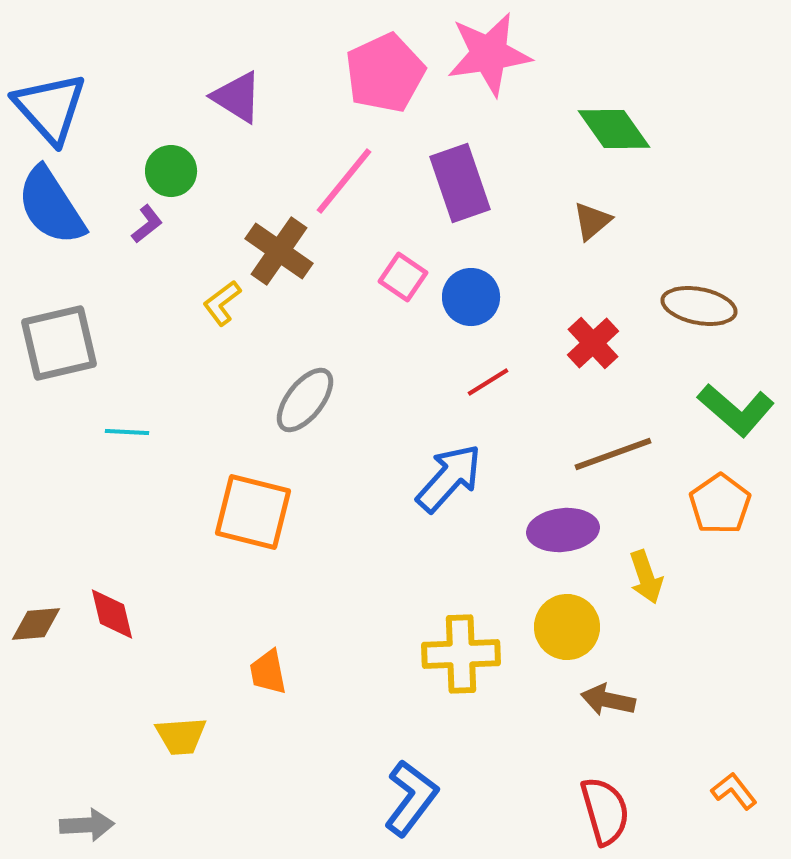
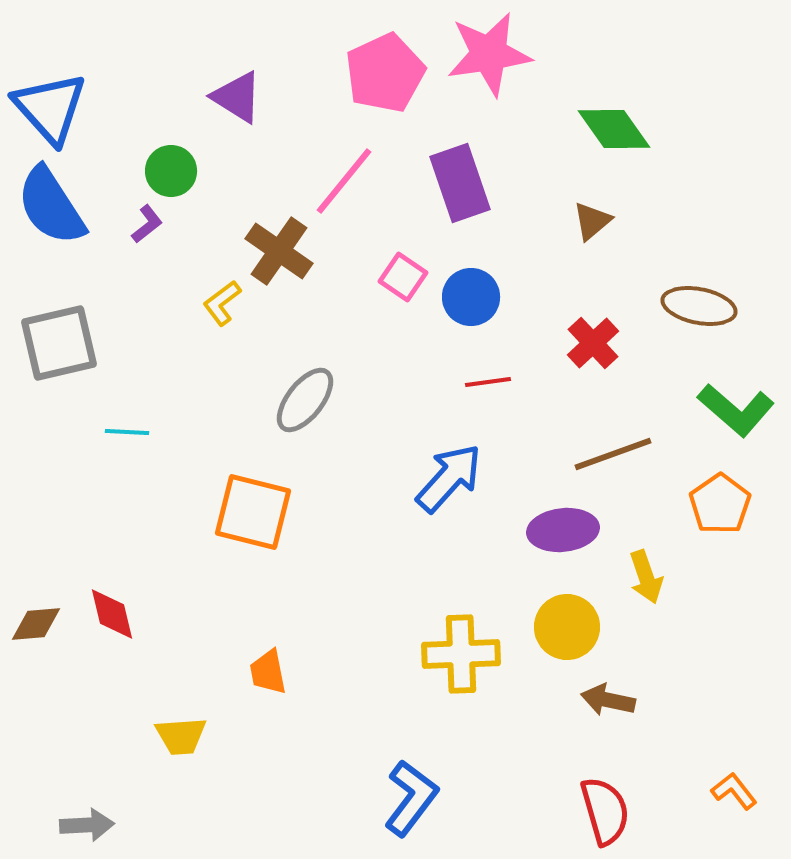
red line: rotated 24 degrees clockwise
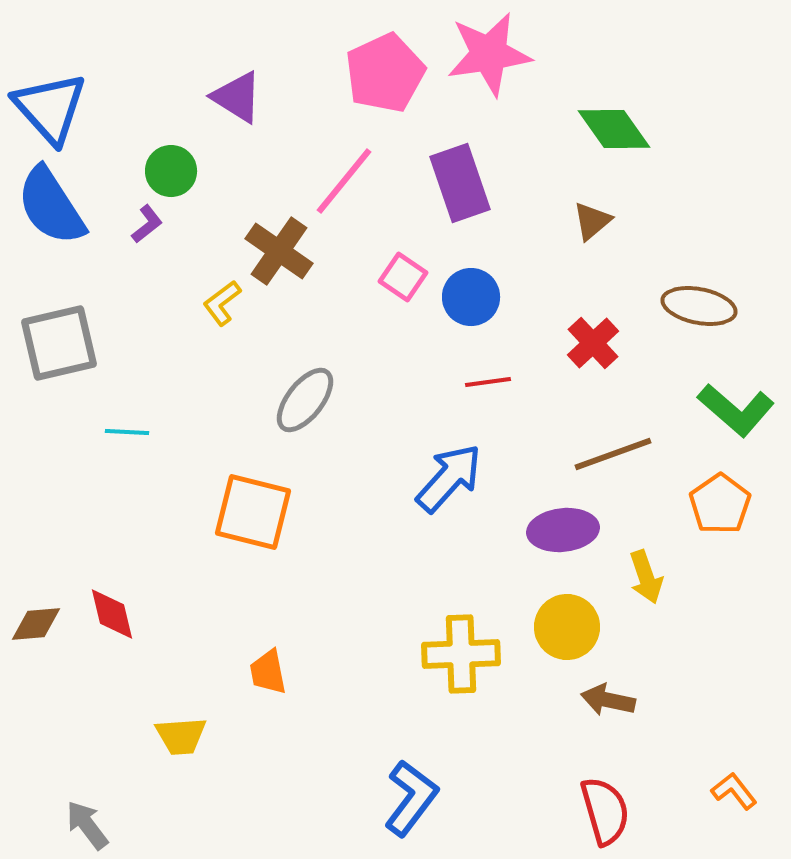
gray arrow: rotated 124 degrees counterclockwise
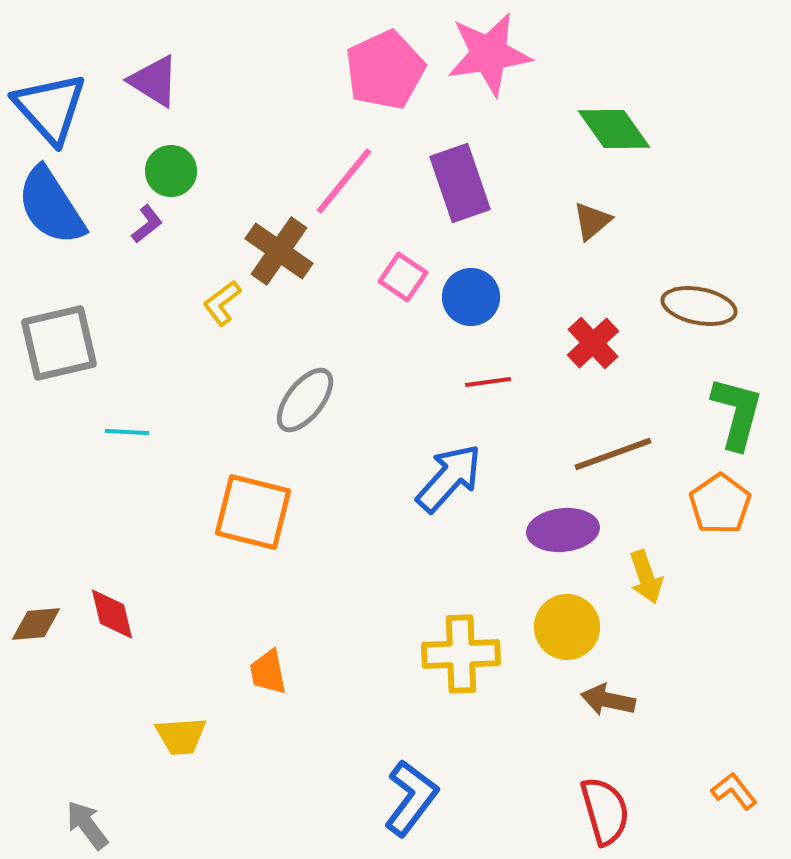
pink pentagon: moved 3 px up
purple triangle: moved 83 px left, 16 px up
green L-shape: moved 1 px right, 3 px down; rotated 116 degrees counterclockwise
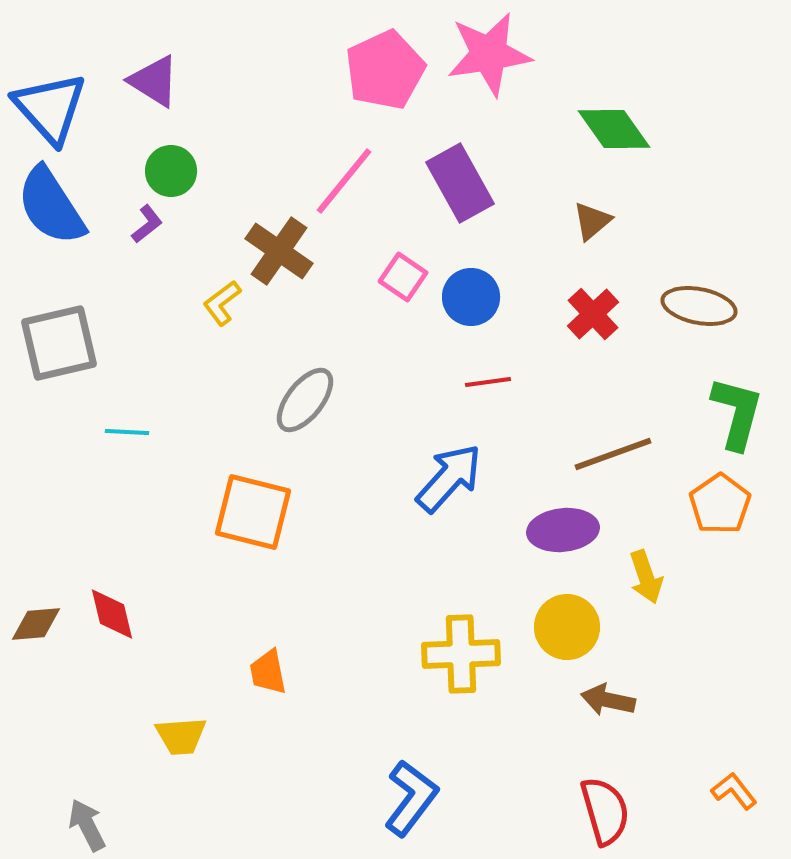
purple rectangle: rotated 10 degrees counterclockwise
red cross: moved 29 px up
gray arrow: rotated 10 degrees clockwise
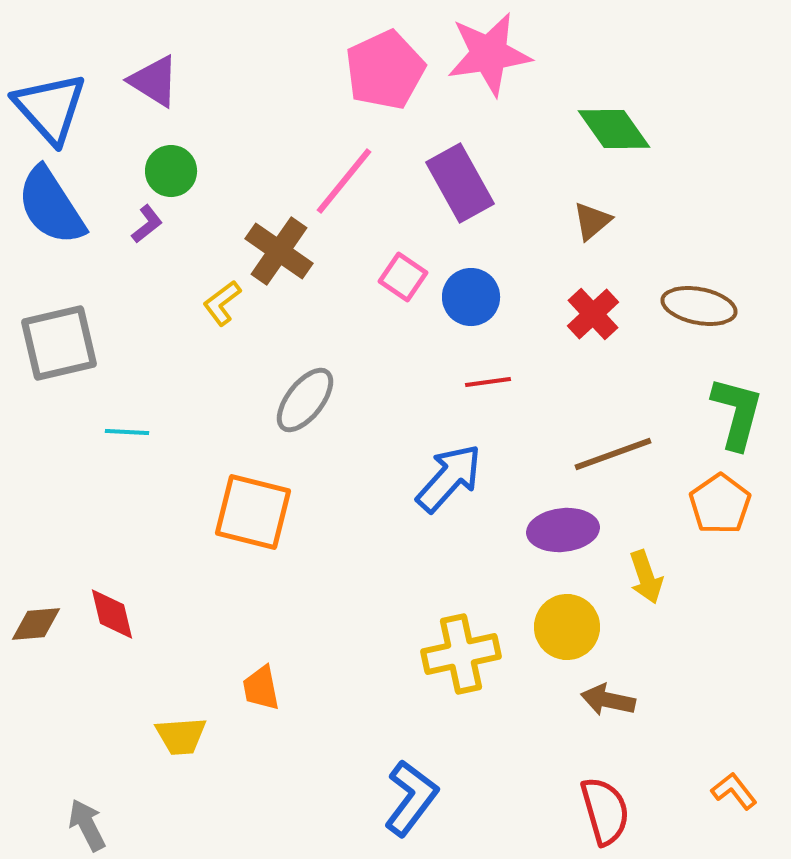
yellow cross: rotated 10 degrees counterclockwise
orange trapezoid: moved 7 px left, 16 px down
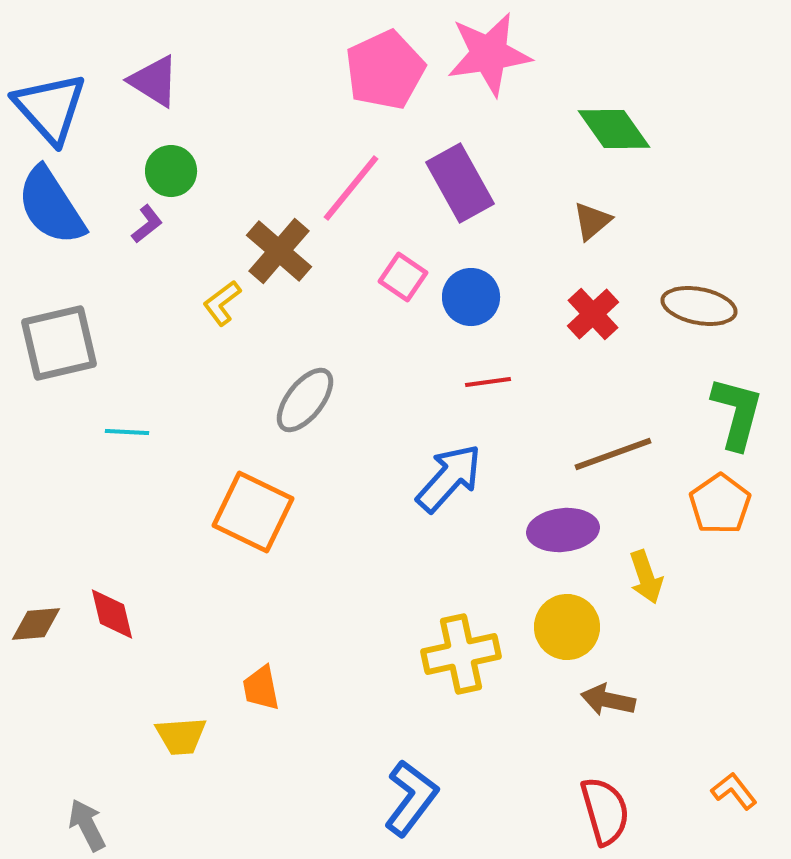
pink line: moved 7 px right, 7 px down
brown cross: rotated 6 degrees clockwise
orange square: rotated 12 degrees clockwise
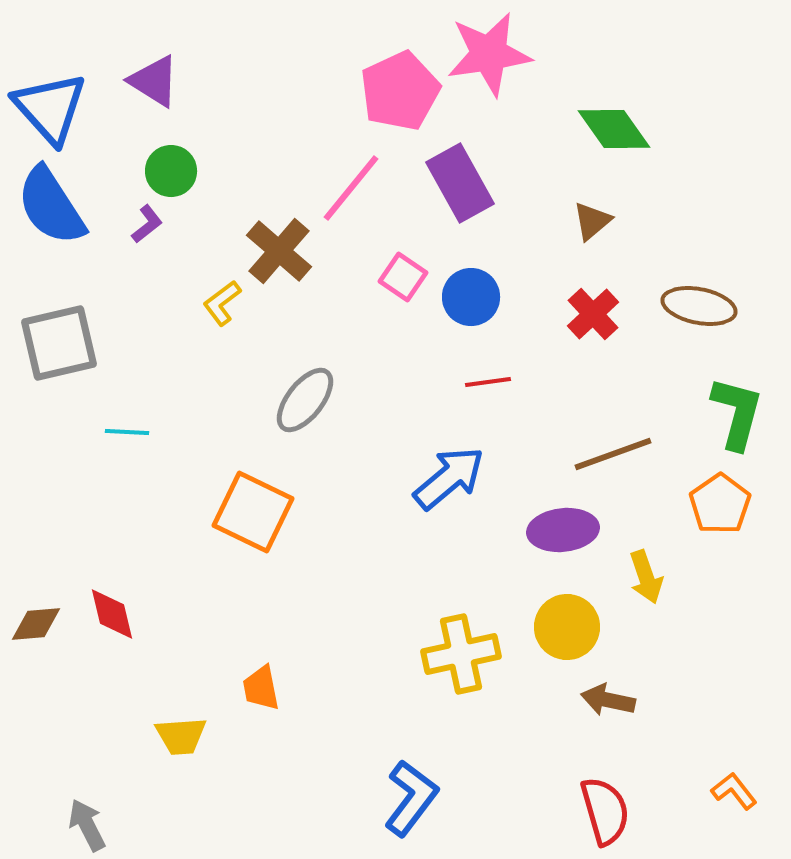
pink pentagon: moved 15 px right, 21 px down
blue arrow: rotated 8 degrees clockwise
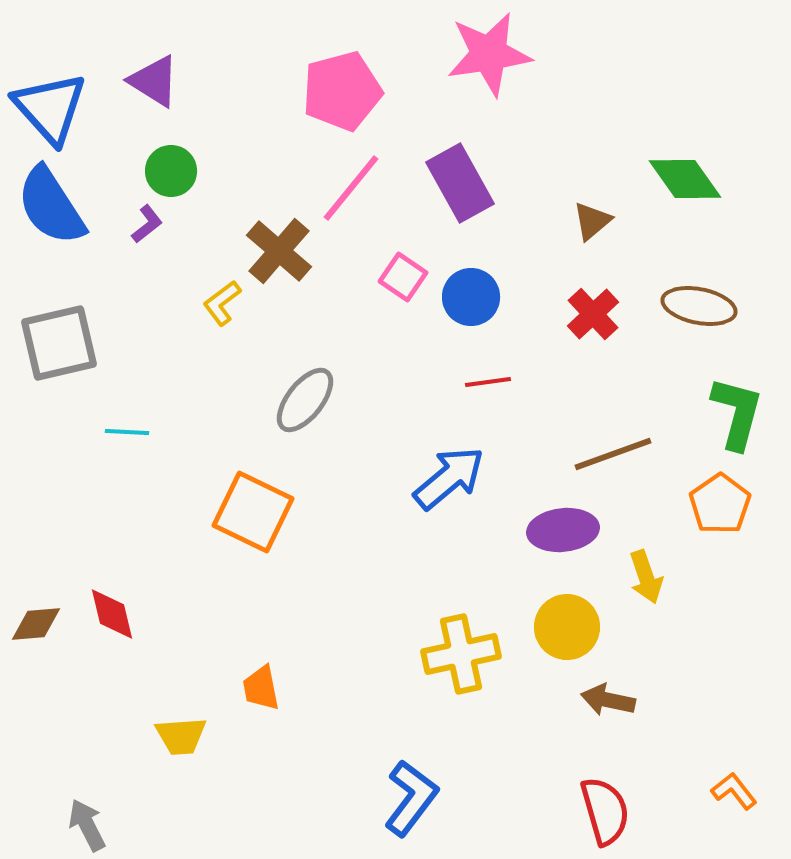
pink pentagon: moved 58 px left; rotated 10 degrees clockwise
green diamond: moved 71 px right, 50 px down
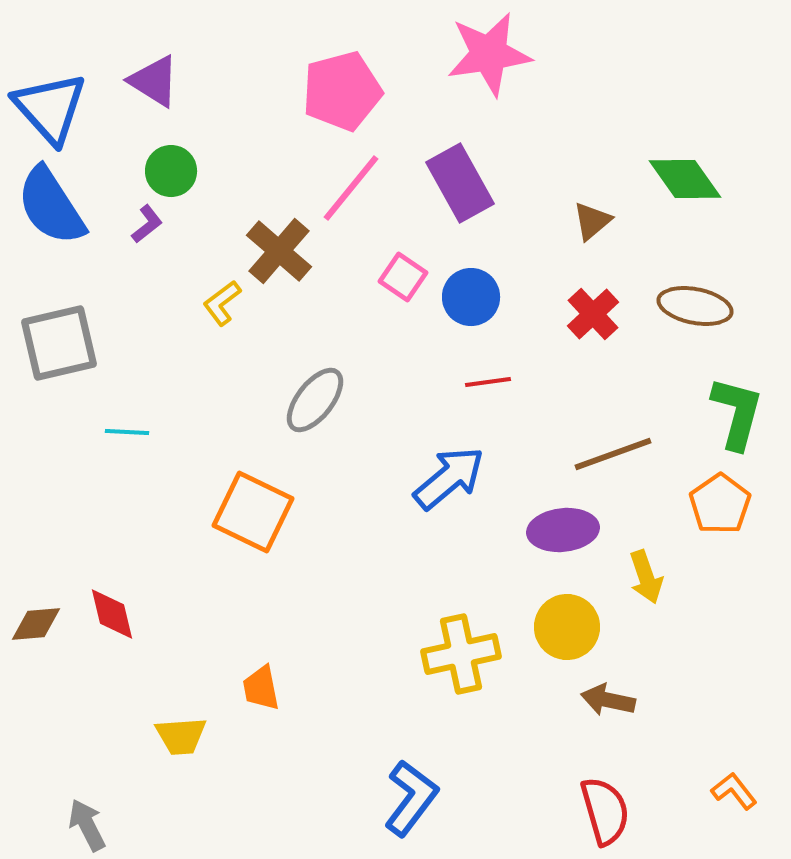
brown ellipse: moved 4 px left
gray ellipse: moved 10 px right
